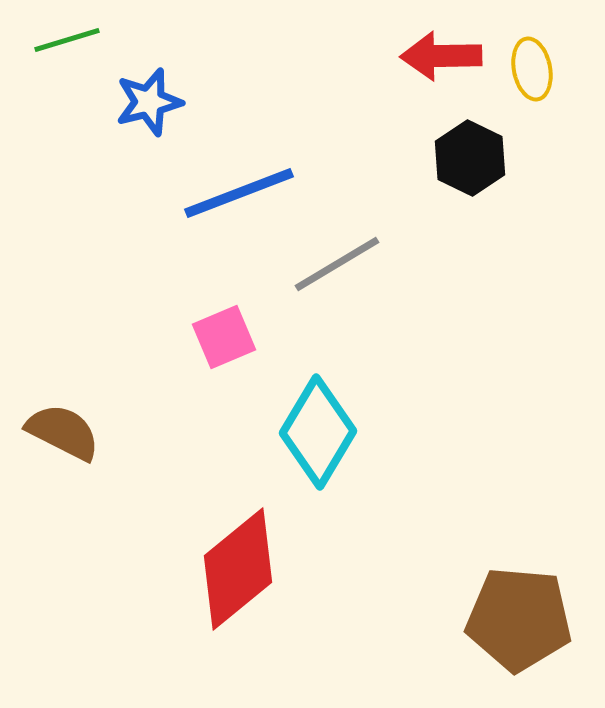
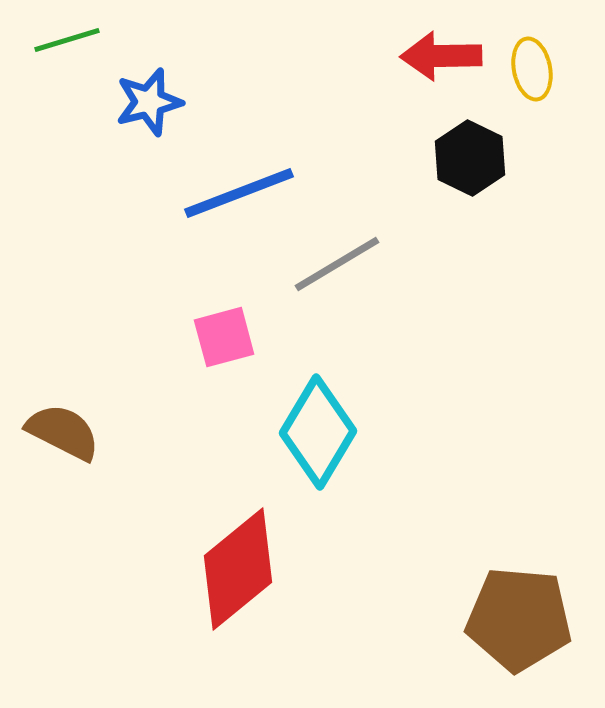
pink square: rotated 8 degrees clockwise
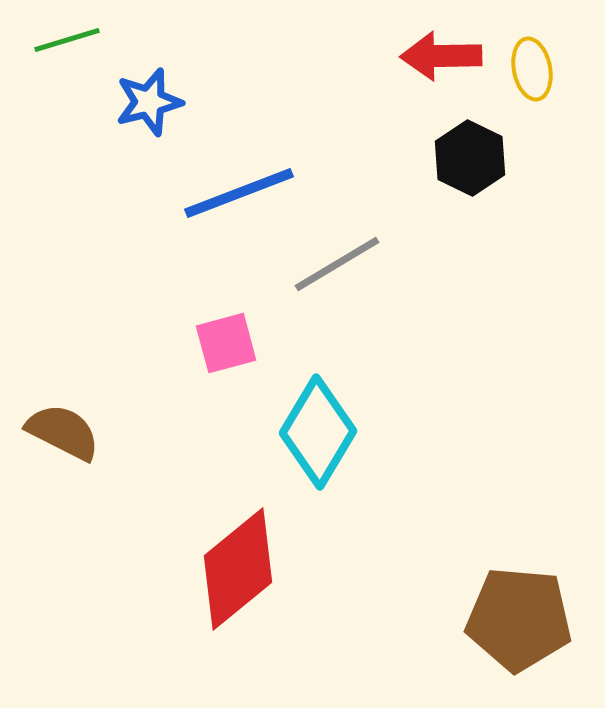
pink square: moved 2 px right, 6 px down
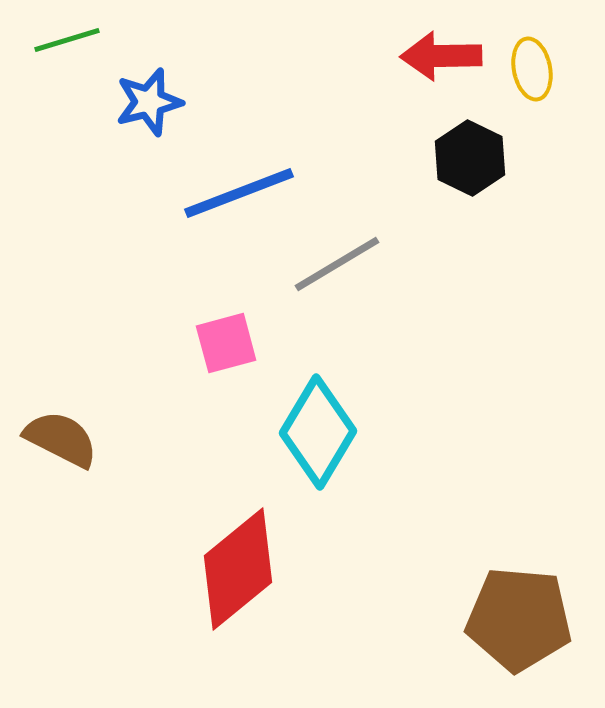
brown semicircle: moved 2 px left, 7 px down
